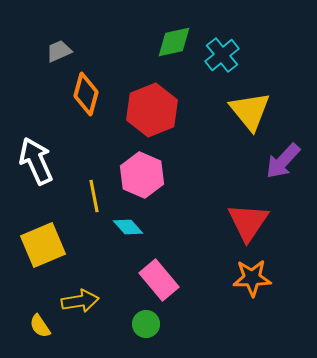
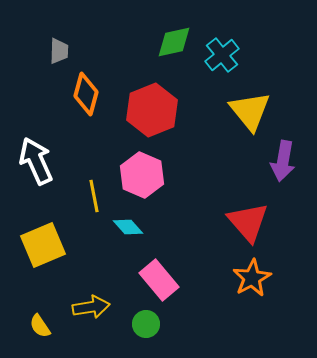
gray trapezoid: rotated 116 degrees clockwise
purple arrow: rotated 33 degrees counterclockwise
red triangle: rotated 15 degrees counterclockwise
orange star: rotated 27 degrees counterclockwise
yellow arrow: moved 11 px right, 6 px down
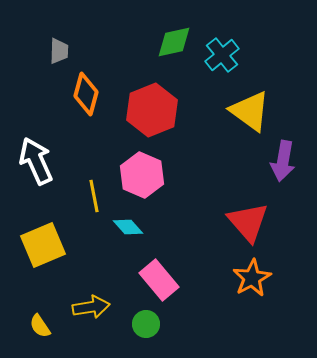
yellow triangle: rotated 15 degrees counterclockwise
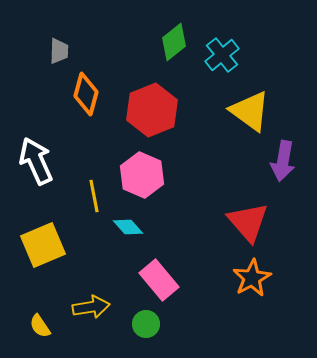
green diamond: rotated 27 degrees counterclockwise
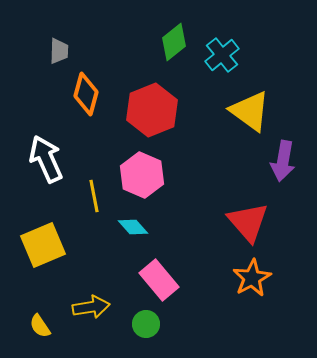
white arrow: moved 10 px right, 2 px up
cyan diamond: moved 5 px right
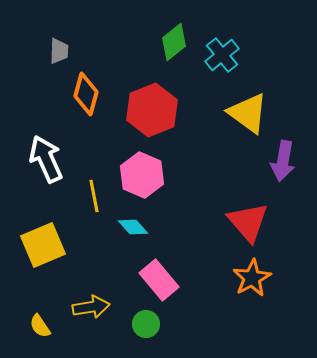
yellow triangle: moved 2 px left, 2 px down
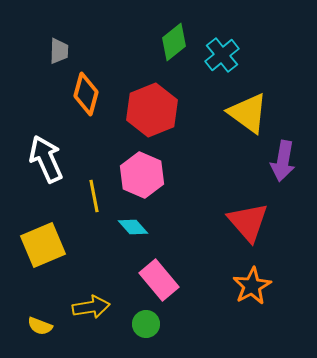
orange star: moved 8 px down
yellow semicircle: rotated 35 degrees counterclockwise
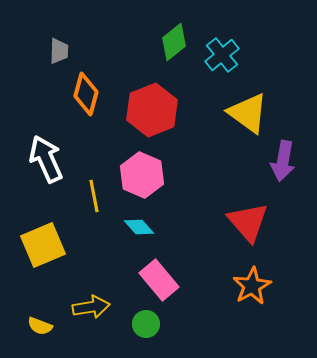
cyan diamond: moved 6 px right
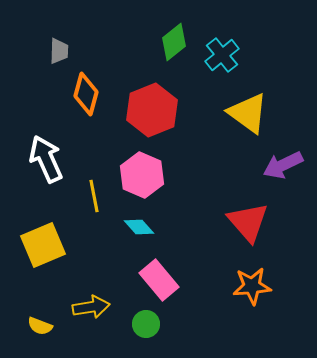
purple arrow: moved 4 px down; rotated 54 degrees clockwise
orange star: rotated 24 degrees clockwise
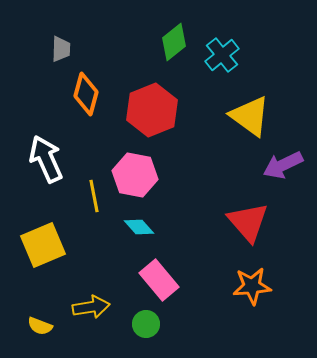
gray trapezoid: moved 2 px right, 2 px up
yellow triangle: moved 2 px right, 3 px down
pink hexagon: moved 7 px left; rotated 12 degrees counterclockwise
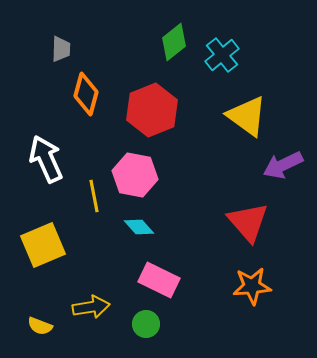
yellow triangle: moved 3 px left
pink rectangle: rotated 24 degrees counterclockwise
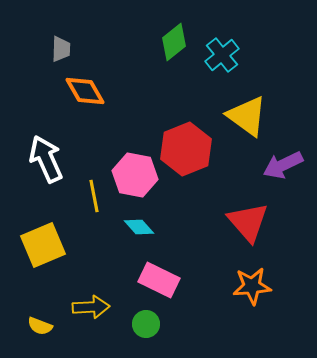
orange diamond: moved 1 px left, 3 px up; rotated 45 degrees counterclockwise
red hexagon: moved 34 px right, 39 px down
yellow arrow: rotated 6 degrees clockwise
